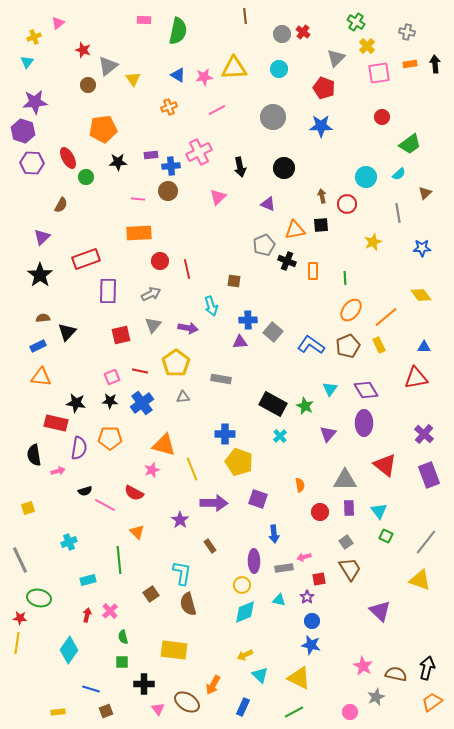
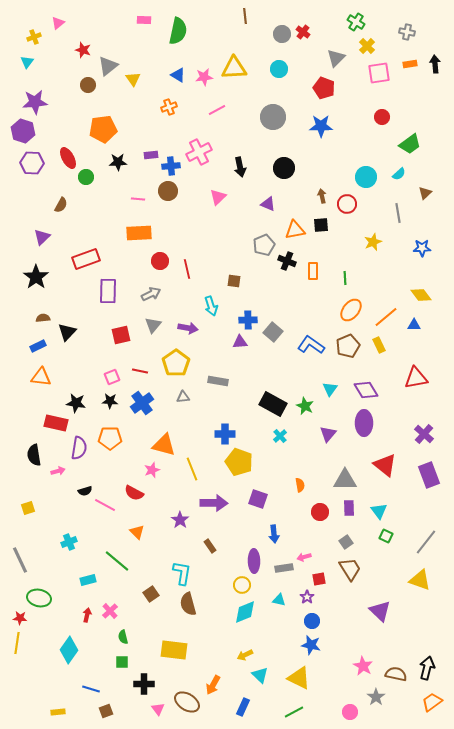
black star at (40, 275): moved 4 px left, 2 px down
blue triangle at (424, 347): moved 10 px left, 22 px up
gray rectangle at (221, 379): moved 3 px left, 2 px down
green line at (119, 560): moved 2 px left, 1 px down; rotated 44 degrees counterclockwise
gray star at (376, 697): rotated 12 degrees counterclockwise
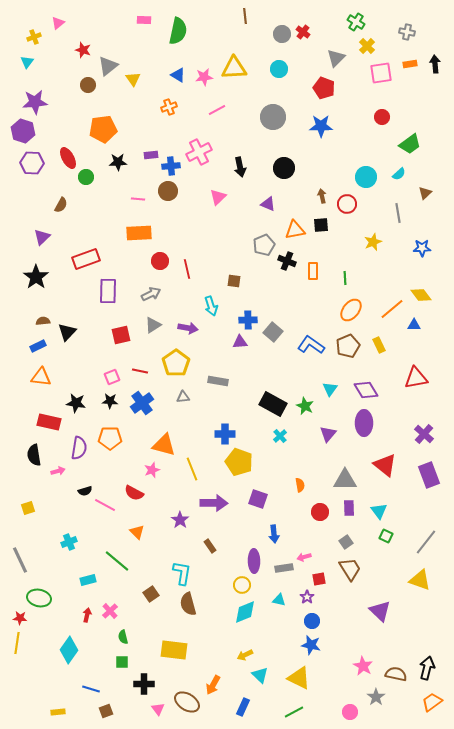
pink square at (379, 73): moved 2 px right
orange line at (386, 317): moved 6 px right, 8 px up
brown semicircle at (43, 318): moved 3 px down
gray triangle at (153, 325): rotated 18 degrees clockwise
red rectangle at (56, 423): moved 7 px left, 1 px up
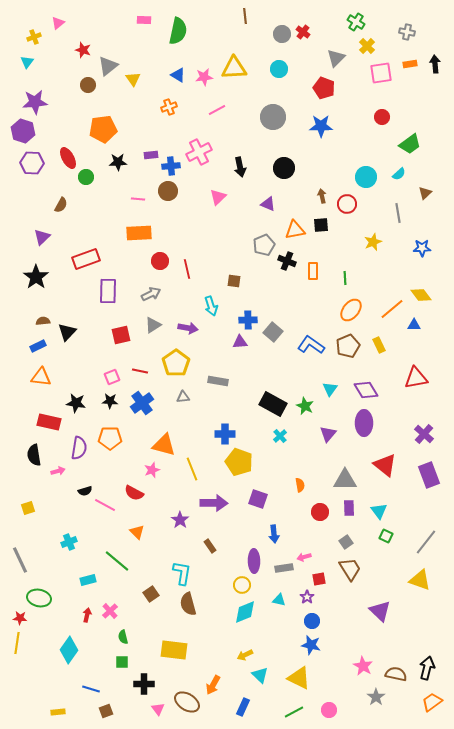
pink circle at (350, 712): moved 21 px left, 2 px up
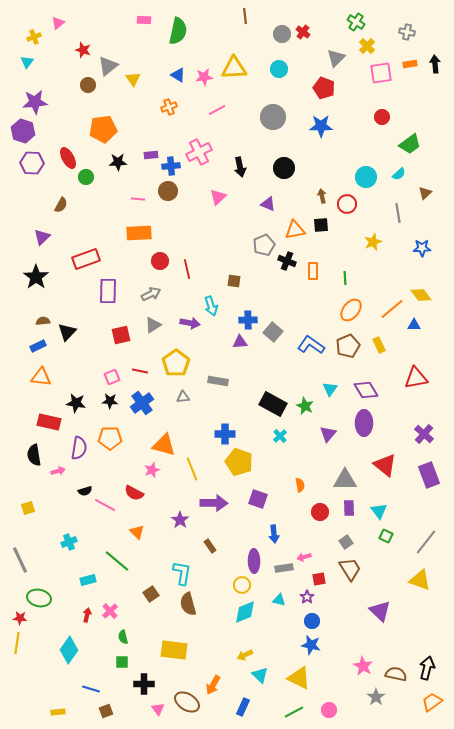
purple arrow at (188, 328): moved 2 px right, 5 px up
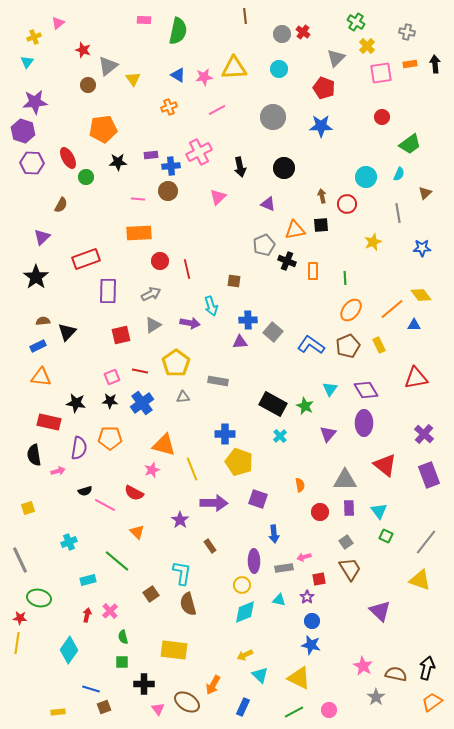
cyan semicircle at (399, 174): rotated 24 degrees counterclockwise
brown square at (106, 711): moved 2 px left, 4 px up
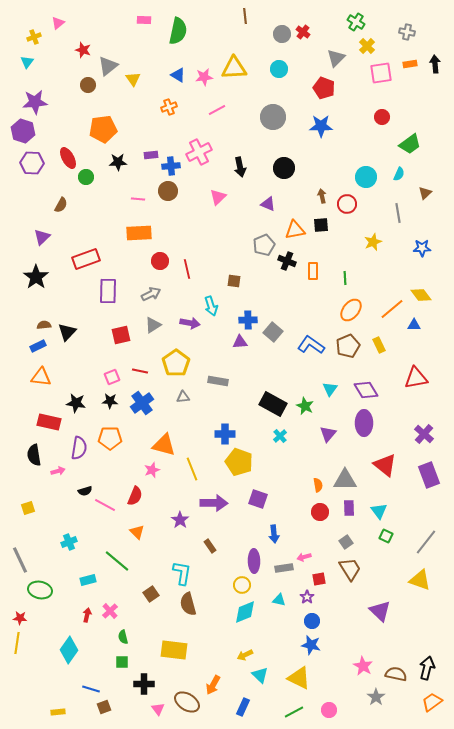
brown semicircle at (43, 321): moved 1 px right, 4 px down
orange semicircle at (300, 485): moved 18 px right
red semicircle at (134, 493): moved 1 px right, 3 px down; rotated 96 degrees counterclockwise
green ellipse at (39, 598): moved 1 px right, 8 px up
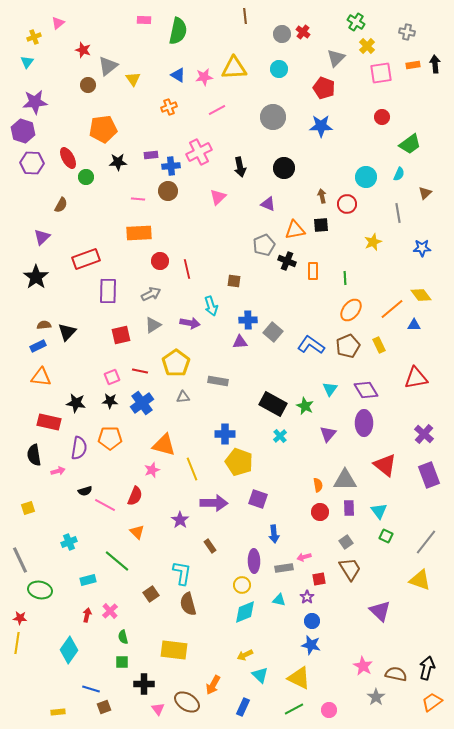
orange rectangle at (410, 64): moved 3 px right, 1 px down
green line at (294, 712): moved 3 px up
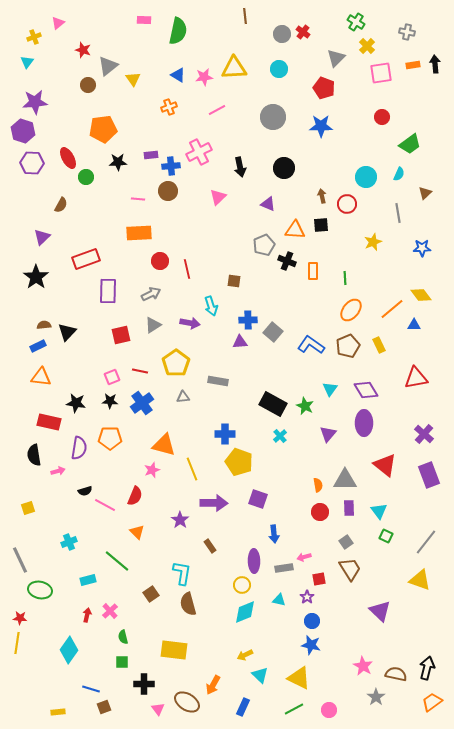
orange triangle at (295, 230): rotated 15 degrees clockwise
